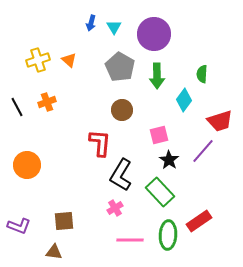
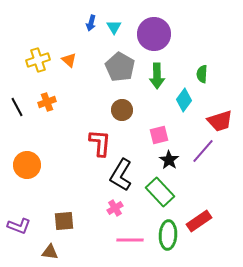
brown triangle: moved 4 px left
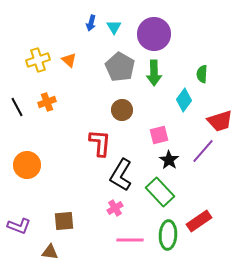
green arrow: moved 3 px left, 3 px up
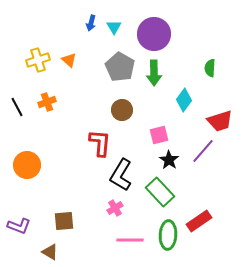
green semicircle: moved 8 px right, 6 px up
brown triangle: rotated 24 degrees clockwise
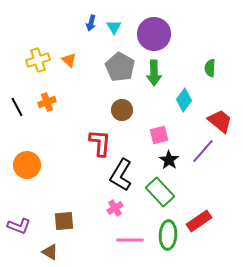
red trapezoid: rotated 124 degrees counterclockwise
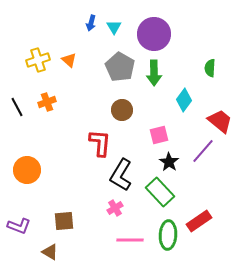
black star: moved 2 px down
orange circle: moved 5 px down
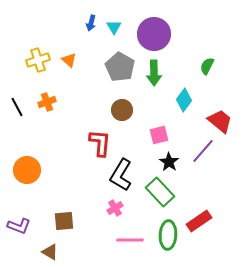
green semicircle: moved 3 px left, 2 px up; rotated 24 degrees clockwise
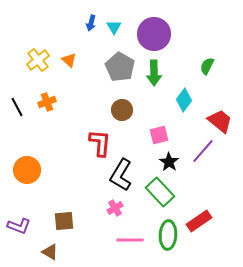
yellow cross: rotated 20 degrees counterclockwise
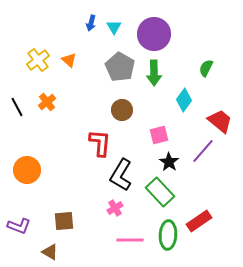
green semicircle: moved 1 px left, 2 px down
orange cross: rotated 18 degrees counterclockwise
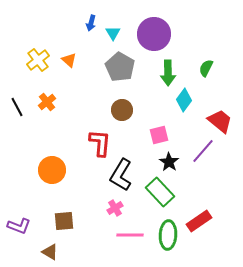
cyan triangle: moved 1 px left, 6 px down
green arrow: moved 14 px right
orange circle: moved 25 px right
pink line: moved 5 px up
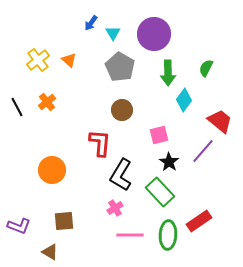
blue arrow: rotated 21 degrees clockwise
